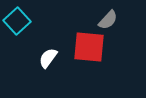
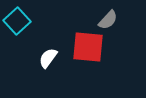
red square: moved 1 px left
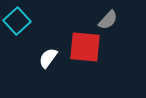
red square: moved 3 px left
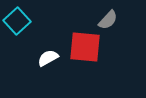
white semicircle: rotated 25 degrees clockwise
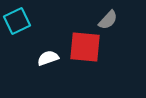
cyan square: rotated 16 degrees clockwise
white semicircle: rotated 10 degrees clockwise
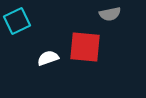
gray semicircle: moved 2 px right, 6 px up; rotated 35 degrees clockwise
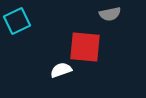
white semicircle: moved 13 px right, 12 px down
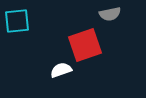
cyan square: rotated 20 degrees clockwise
red square: moved 2 px up; rotated 24 degrees counterclockwise
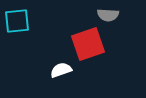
gray semicircle: moved 2 px left, 1 px down; rotated 15 degrees clockwise
red square: moved 3 px right, 1 px up
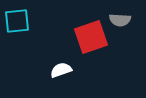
gray semicircle: moved 12 px right, 5 px down
red square: moved 3 px right, 7 px up
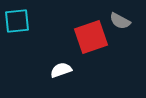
gray semicircle: moved 1 px down; rotated 25 degrees clockwise
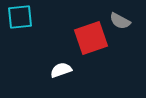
cyan square: moved 3 px right, 4 px up
red square: moved 1 px down
